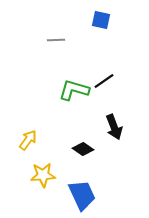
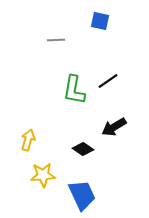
blue square: moved 1 px left, 1 px down
black line: moved 4 px right
green L-shape: rotated 96 degrees counterclockwise
black arrow: rotated 80 degrees clockwise
yellow arrow: rotated 20 degrees counterclockwise
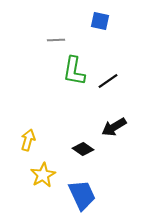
green L-shape: moved 19 px up
yellow star: rotated 25 degrees counterclockwise
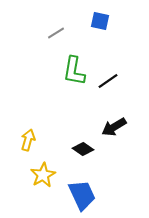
gray line: moved 7 px up; rotated 30 degrees counterclockwise
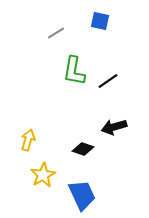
black arrow: rotated 15 degrees clockwise
black diamond: rotated 15 degrees counterclockwise
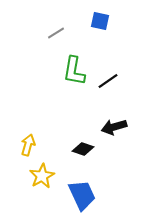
yellow arrow: moved 5 px down
yellow star: moved 1 px left, 1 px down
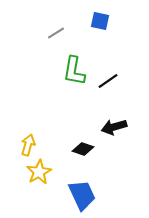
yellow star: moved 3 px left, 4 px up
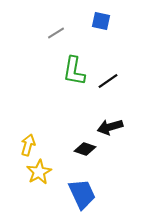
blue square: moved 1 px right
black arrow: moved 4 px left
black diamond: moved 2 px right
blue trapezoid: moved 1 px up
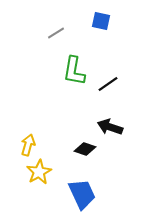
black line: moved 3 px down
black arrow: rotated 35 degrees clockwise
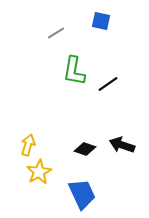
black arrow: moved 12 px right, 18 px down
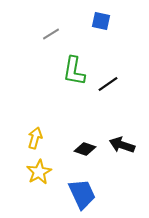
gray line: moved 5 px left, 1 px down
yellow arrow: moved 7 px right, 7 px up
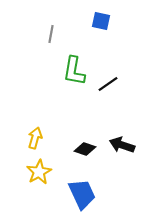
gray line: rotated 48 degrees counterclockwise
